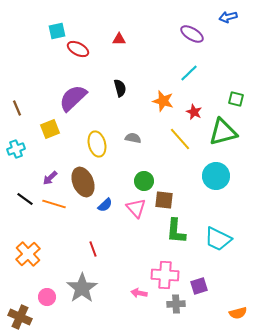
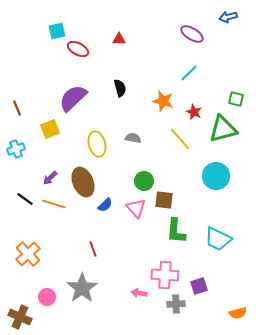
green triangle: moved 3 px up
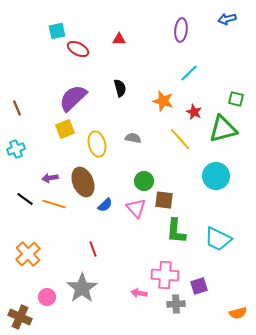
blue arrow: moved 1 px left, 2 px down
purple ellipse: moved 11 px left, 4 px up; rotated 65 degrees clockwise
yellow square: moved 15 px right
purple arrow: rotated 35 degrees clockwise
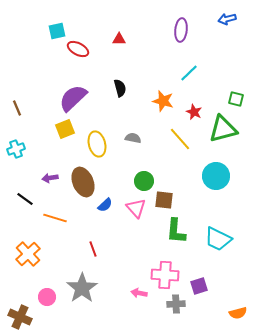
orange line: moved 1 px right, 14 px down
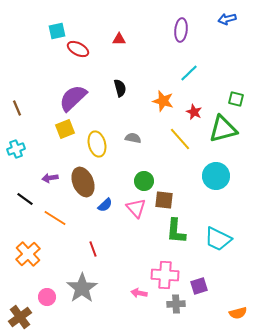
orange line: rotated 15 degrees clockwise
brown cross: rotated 30 degrees clockwise
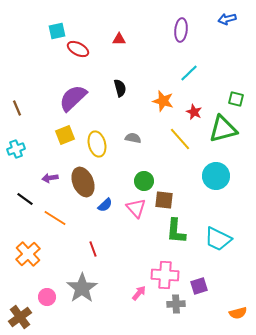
yellow square: moved 6 px down
pink arrow: rotated 119 degrees clockwise
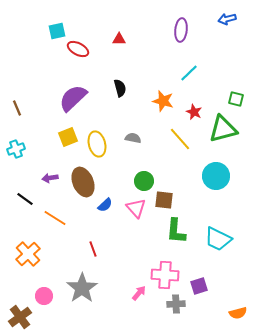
yellow square: moved 3 px right, 2 px down
pink circle: moved 3 px left, 1 px up
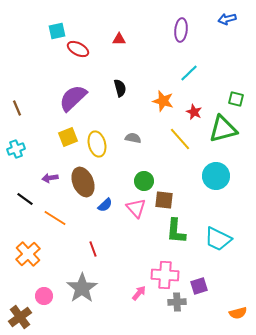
gray cross: moved 1 px right, 2 px up
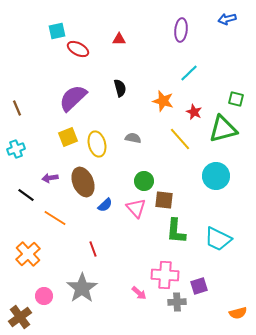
black line: moved 1 px right, 4 px up
pink arrow: rotated 91 degrees clockwise
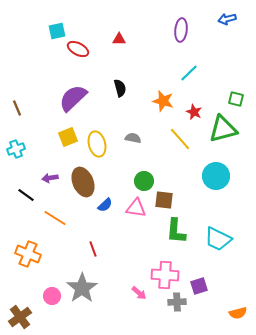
pink triangle: rotated 40 degrees counterclockwise
orange cross: rotated 25 degrees counterclockwise
pink circle: moved 8 px right
